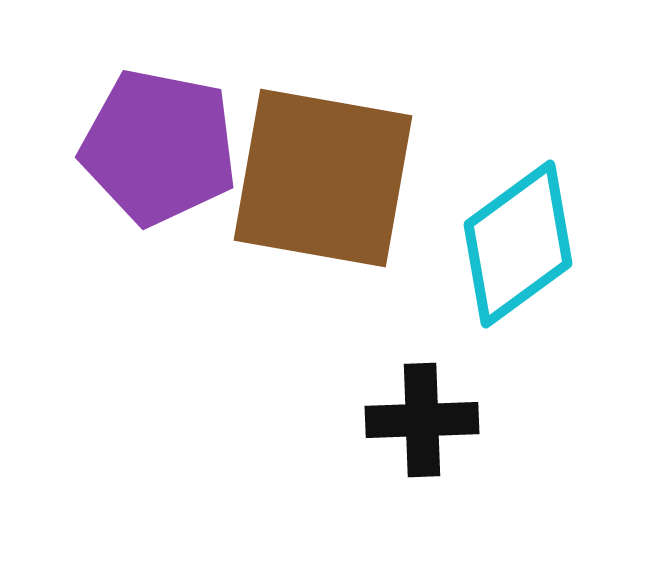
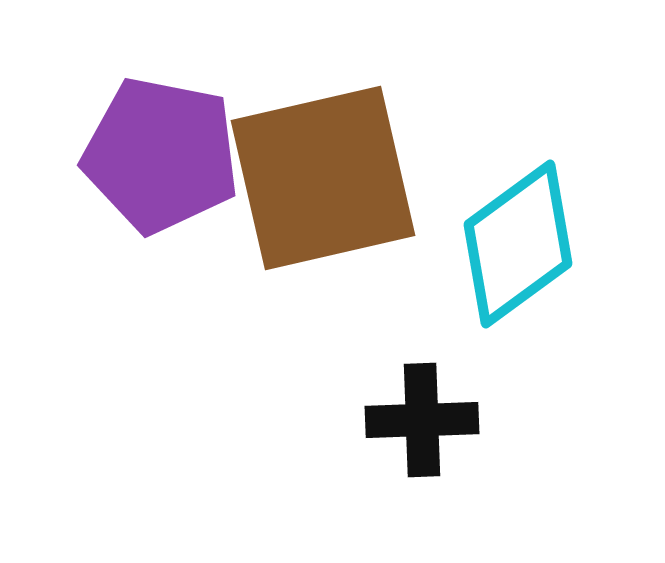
purple pentagon: moved 2 px right, 8 px down
brown square: rotated 23 degrees counterclockwise
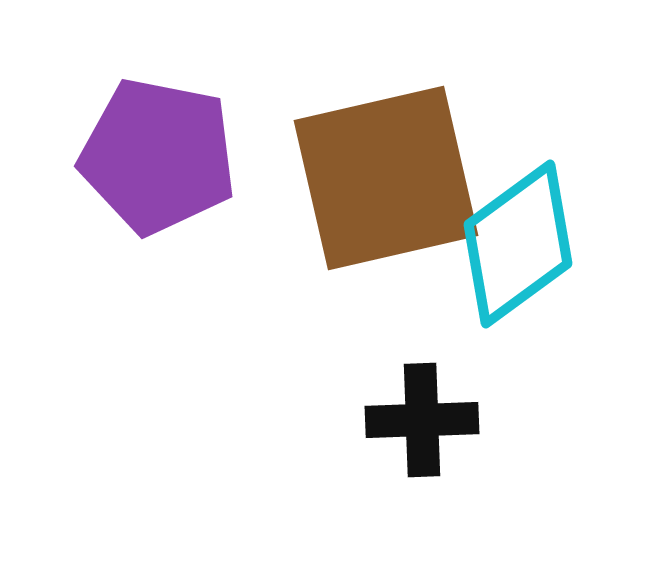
purple pentagon: moved 3 px left, 1 px down
brown square: moved 63 px right
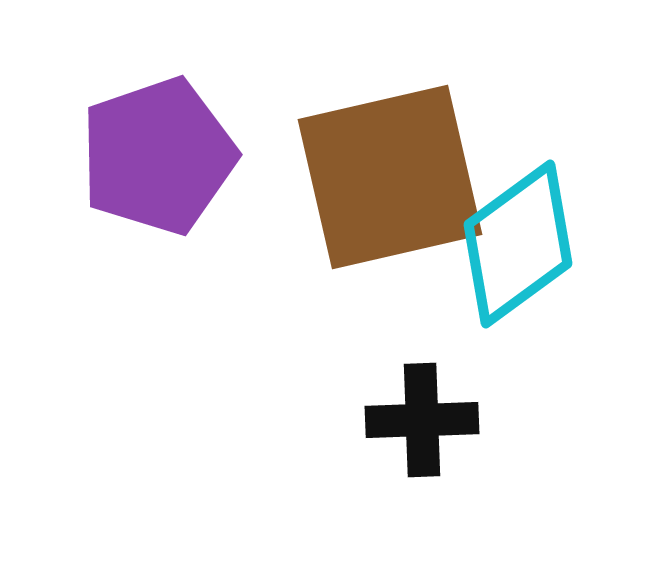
purple pentagon: rotated 30 degrees counterclockwise
brown square: moved 4 px right, 1 px up
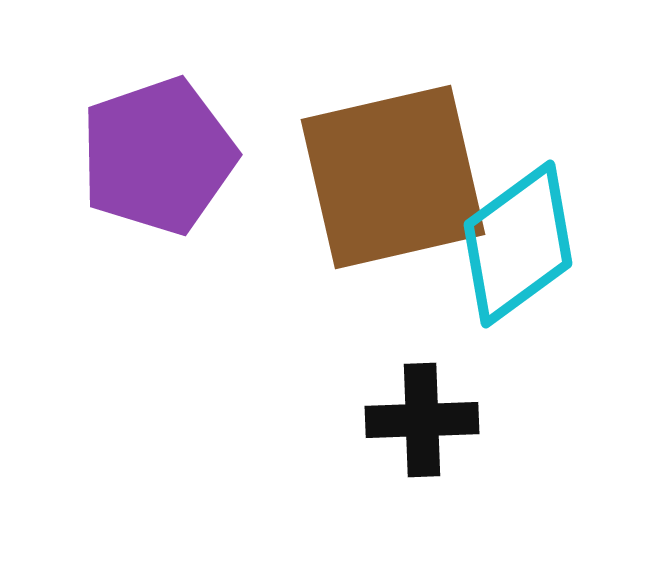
brown square: moved 3 px right
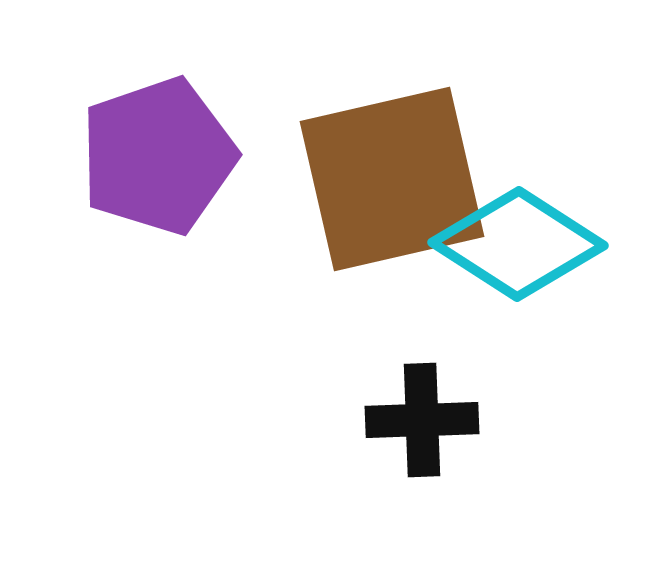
brown square: moved 1 px left, 2 px down
cyan diamond: rotated 69 degrees clockwise
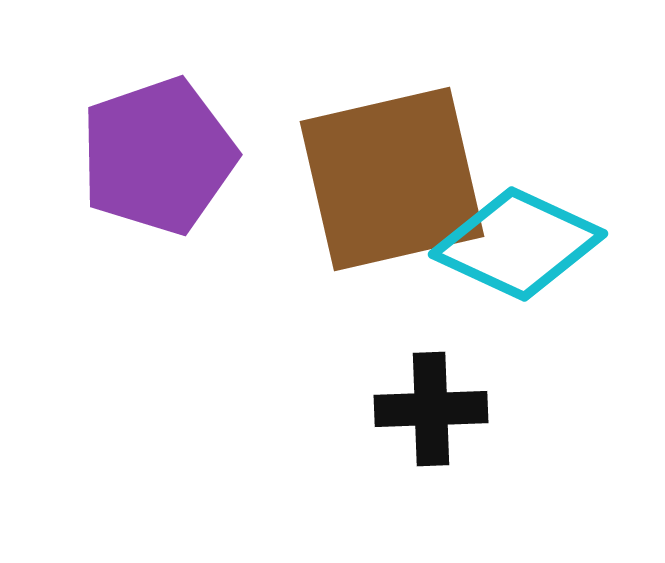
cyan diamond: rotated 8 degrees counterclockwise
black cross: moved 9 px right, 11 px up
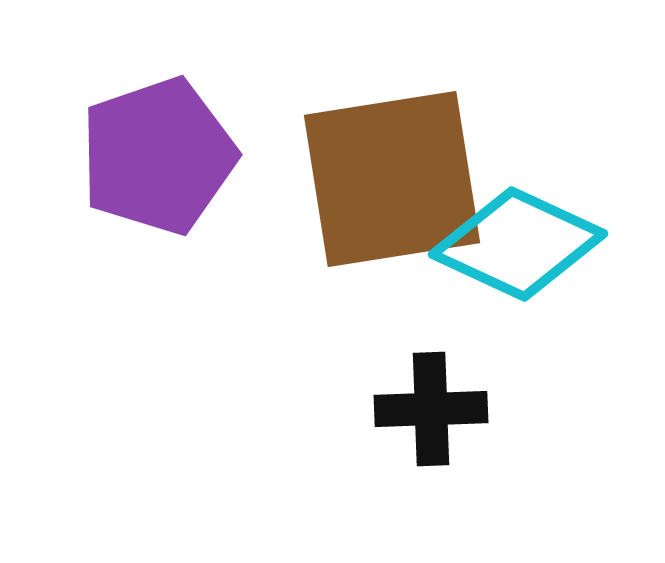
brown square: rotated 4 degrees clockwise
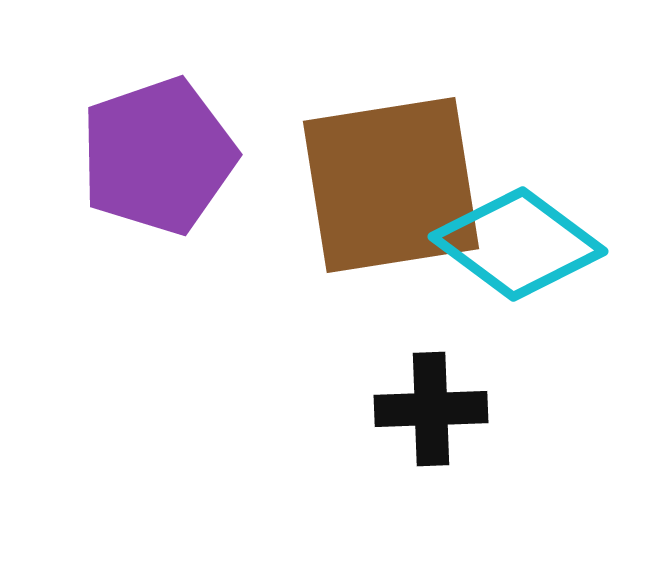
brown square: moved 1 px left, 6 px down
cyan diamond: rotated 12 degrees clockwise
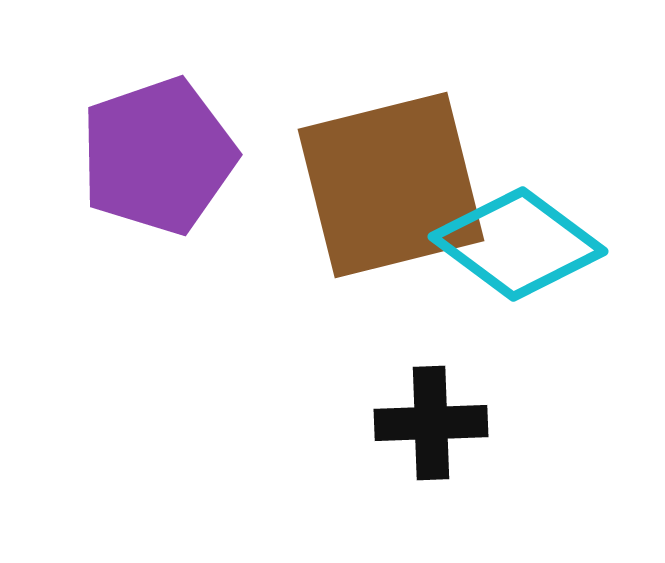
brown square: rotated 5 degrees counterclockwise
black cross: moved 14 px down
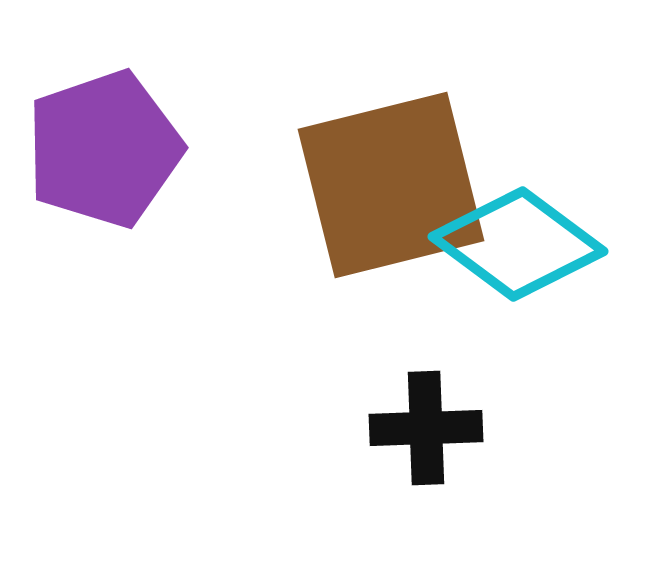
purple pentagon: moved 54 px left, 7 px up
black cross: moved 5 px left, 5 px down
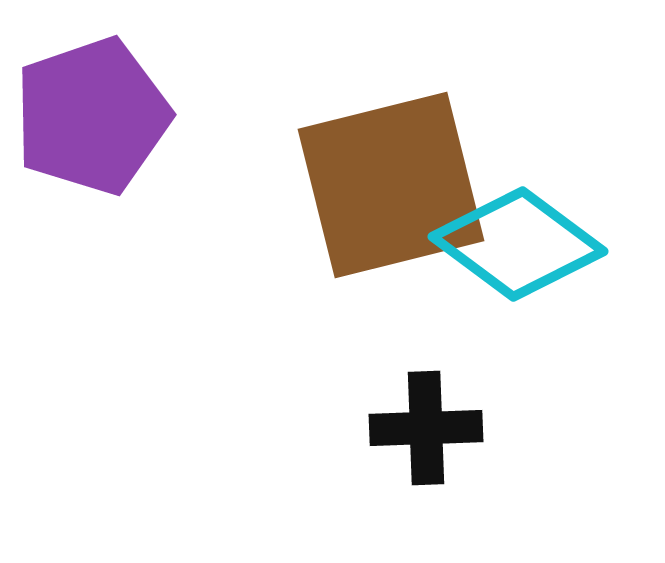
purple pentagon: moved 12 px left, 33 px up
